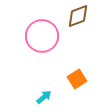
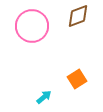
pink circle: moved 10 px left, 10 px up
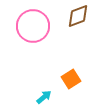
pink circle: moved 1 px right
orange square: moved 6 px left
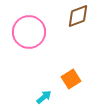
pink circle: moved 4 px left, 6 px down
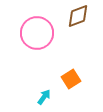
pink circle: moved 8 px right, 1 px down
cyan arrow: rotated 14 degrees counterclockwise
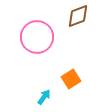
pink circle: moved 4 px down
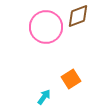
pink circle: moved 9 px right, 10 px up
